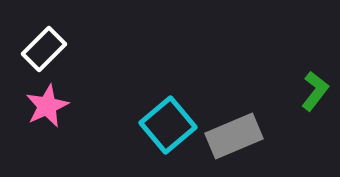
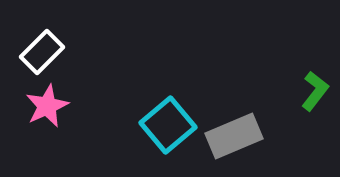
white rectangle: moved 2 px left, 3 px down
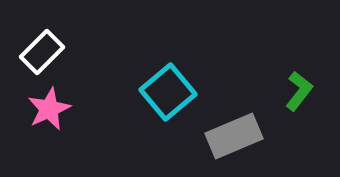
green L-shape: moved 16 px left
pink star: moved 2 px right, 3 px down
cyan square: moved 33 px up
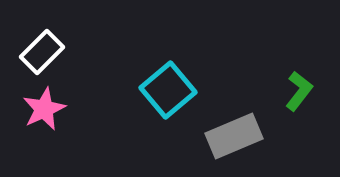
cyan square: moved 2 px up
pink star: moved 5 px left
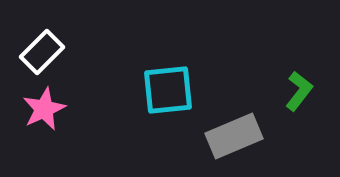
cyan square: rotated 34 degrees clockwise
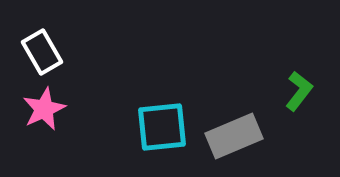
white rectangle: rotated 75 degrees counterclockwise
cyan square: moved 6 px left, 37 px down
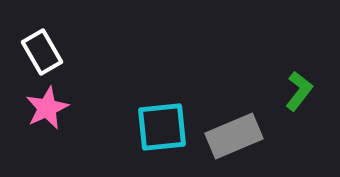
pink star: moved 3 px right, 1 px up
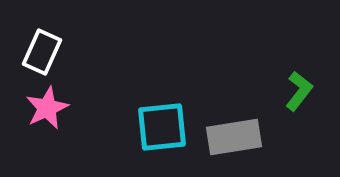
white rectangle: rotated 54 degrees clockwise
gray rectangle: moved 1 px down; rotated 14 degrees clockwise
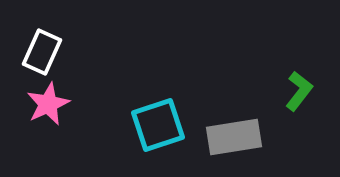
pink star: moved 1 px right, 4 px up
cyan square: moved 4 px left, 2 px up; rotated 12 degrees counterclockwise
